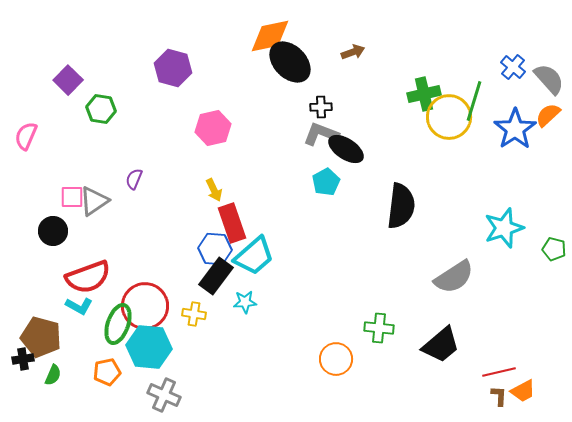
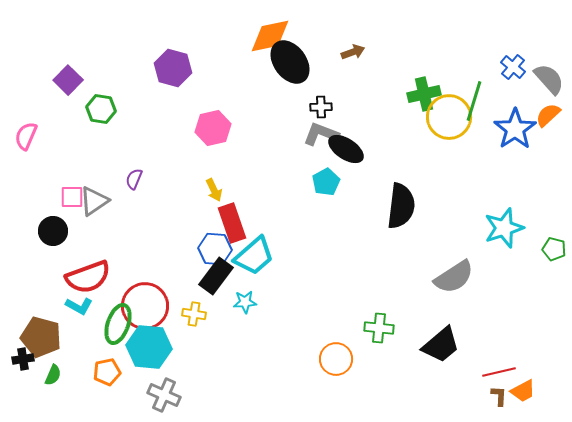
black ellipse at (290, 62): rotated 9 degrees clockwise
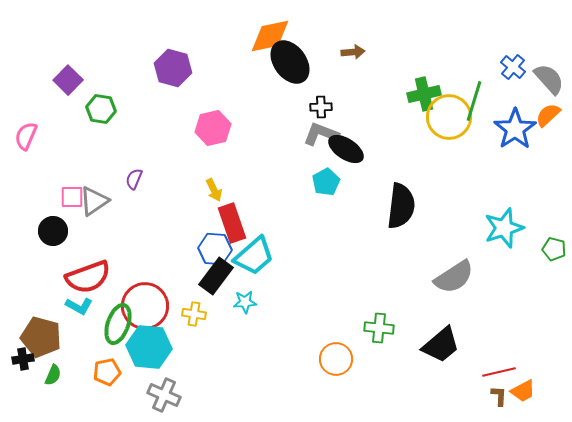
brown arrow at (353, 52): rotated 15 degrees clockwise
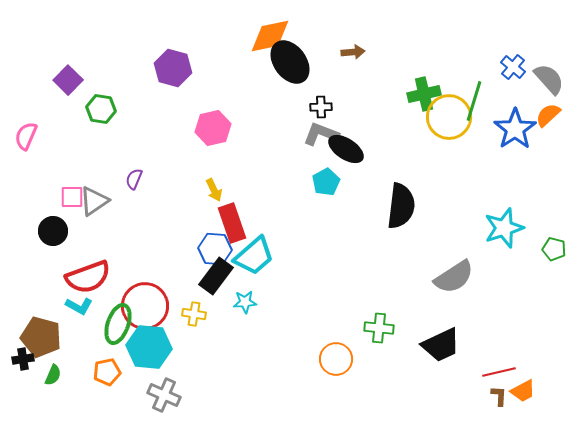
black trapezoid at (441, 345): rotated 15 degrees clockwise
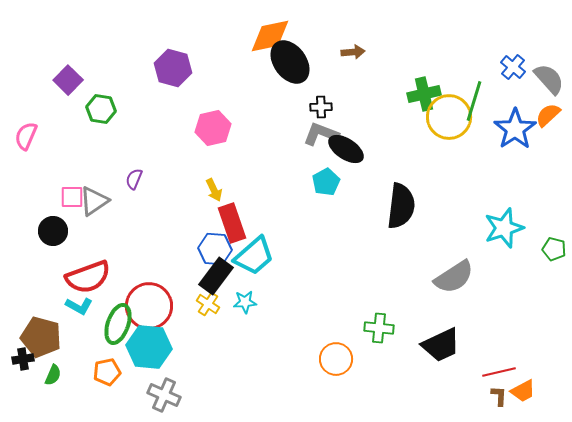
red circle at (145, 306): moved 4 px right
yellow cross at (194, 314): moved 14 px right, 10 px up; rotated 25 degrees clockwise
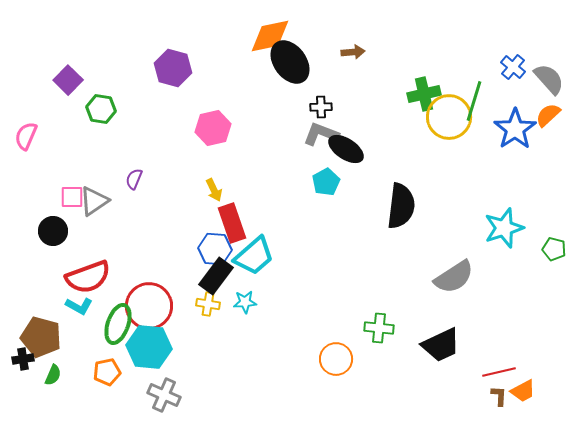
yellow cross at (208, 304): rotated 25 degrees counterclockwise
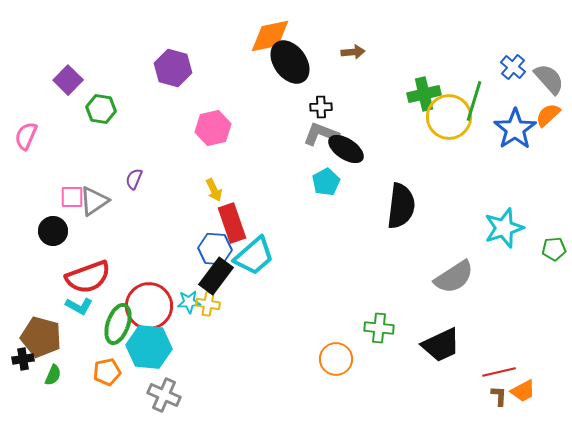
green pentagon at (554, 249): rotated 20 degrees counterclockwise
cyan star at (245, 302): moved 56 px left
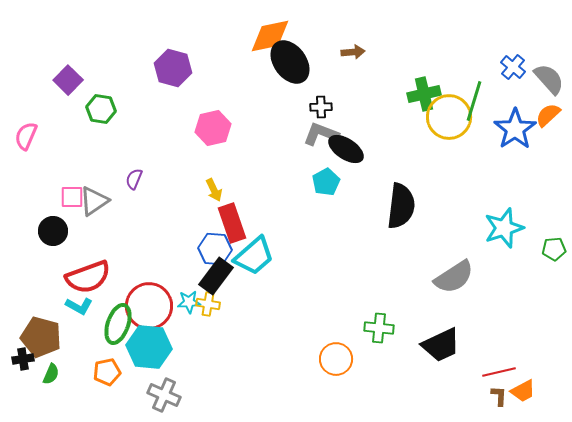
green semicircle at (53, 375): moved 2 px left, 1 px up
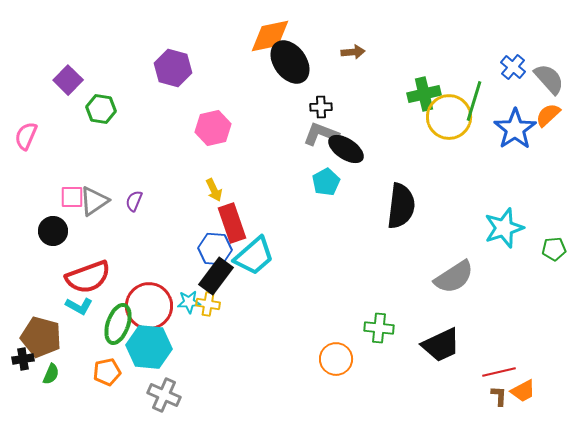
purple semicircle at (134, 179): moved 22 px down
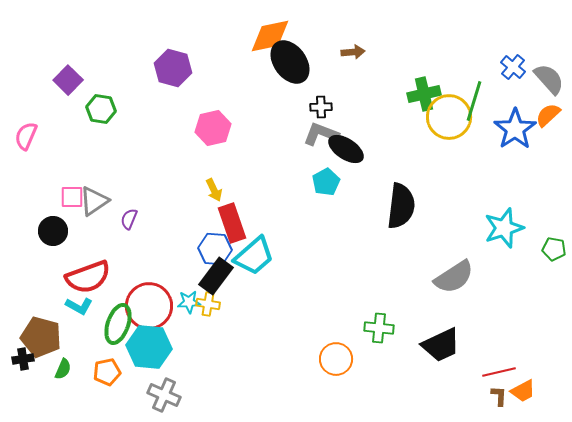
purple semicircle at (134, 201): moved 5 px left, 18 px down
green pentagon at (554, 249): rotated 15 degrees clockwise
green semicircle at (51, 374): moved 12 px right, 5 px up
